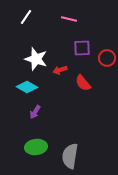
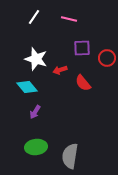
white line: moved 8 px right
cyan diamond: rotated 20 degrees clockwise
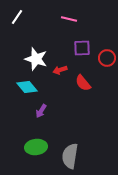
white line: moved 17 px left
purple arrow: moved 6 px right, 1 px up
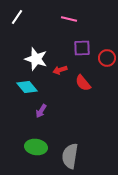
green ellipse: rotated 15 degrees clockwise
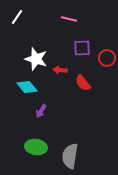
red arrow: rotated 24 degrees clockwise
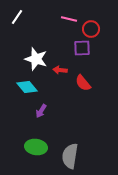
red circle: moved 16 px left, 29 px up
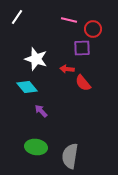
pink line: moved 1 px down
red circle: moved 2 px right
red arrow: moved 7 px right, 1 px up
purple arrow: rotated 104 degrees clockwise
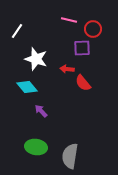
white line: moved 14 px down
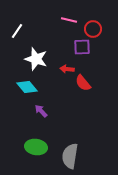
purple square: moved 1 px up
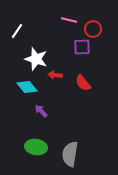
red arrow: moved 12 px left, 6 px down
gray semicircle: moved 2 px up
